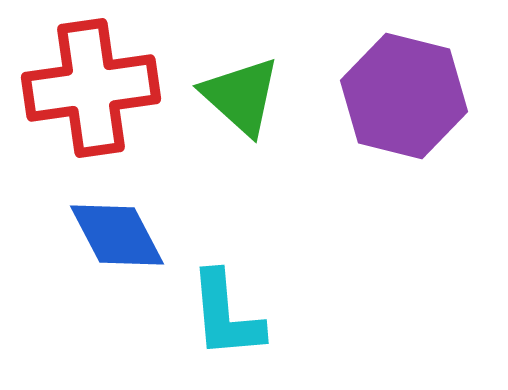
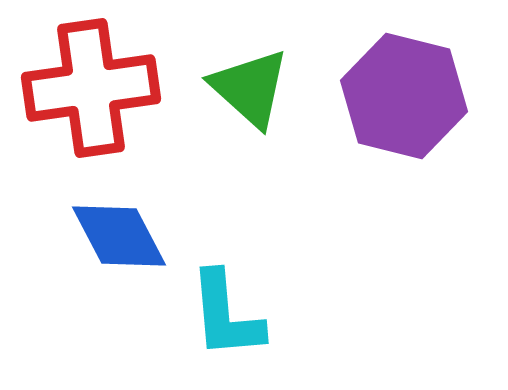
green triangle: moved 9 px right, 8 px up
blue diamond: moved 2 px right, 1 px down
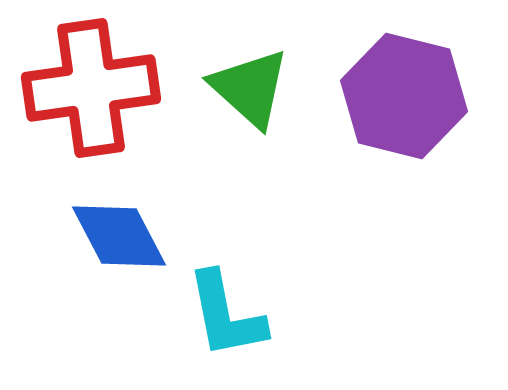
cyan L-shape: rotated 6 degrees counterclockwise
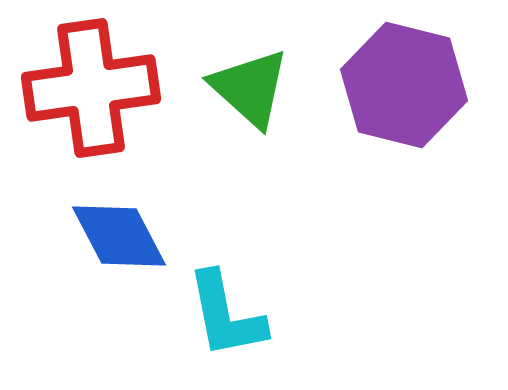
purple hexagon: moved 11 px up
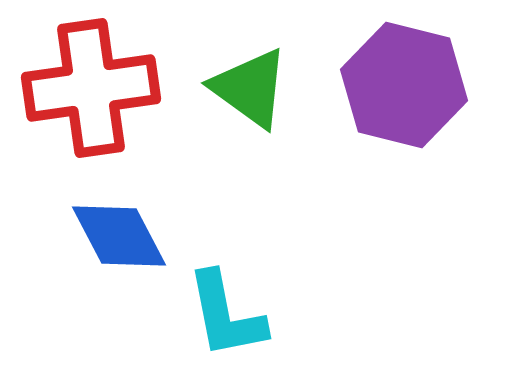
green triangle: rotated 6 degrees counterclockwise
